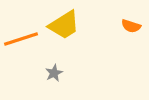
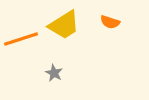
orange semicircle: moved 21 px left, 4 px up
gray star: rotated 18 degrees counterclockwise
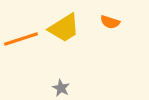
yellow trapezoid: moved 3 px down
gray star: moved 7 px right, 15 px down
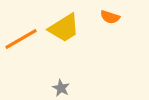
orange semicircle: moved 5 px up
orange line: rotated 12 degrees counterclockwise
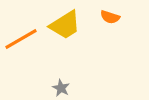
yellow trapezoid: moved 1 px right, 3 px up
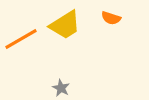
orange semicircle: moved 1 px right, 1 px down
